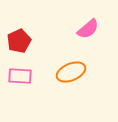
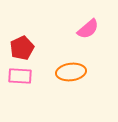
red pentagon: moved 3 px right, 7 px down
orange ellipse: rotated 16 degrees clockwise
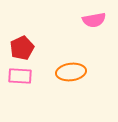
pink semicircle: moved 6 px right, 9 px up; rotated 30 degrees clockwise
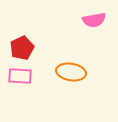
orange ellipse: rotated 16 degrees clockwise
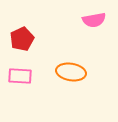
red pentagon: moved 9 px up
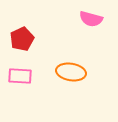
pink semicircle: moved 3 px left, 1 px up; rotated 25 degrees clockwise
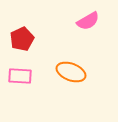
pink semicircle: moved 3 px left, 2 px down; rotated 45 degrees counterclockwise
orange ellipse: rotated 12 degrees clockwise
